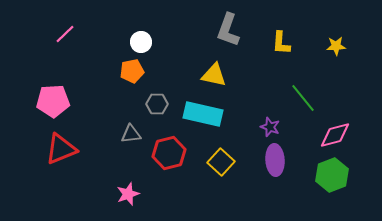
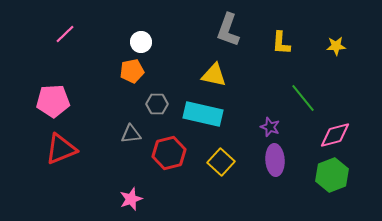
pink star: moved 3 px right, 5 px down
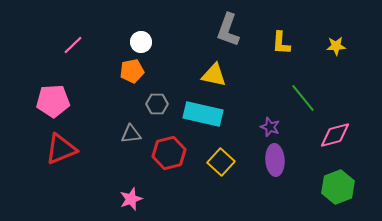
pink line: moved 8 px right, 11 px down
green hexagon: moved 6 px right, 12 px down
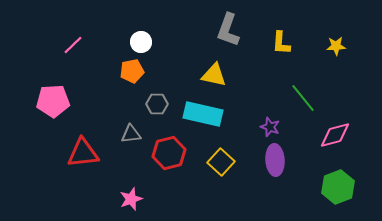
red triangle: moved 22 px right, 4 px down; rotated 16 degrees clockwise
